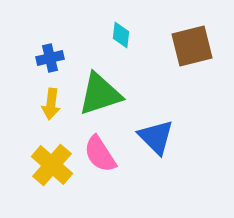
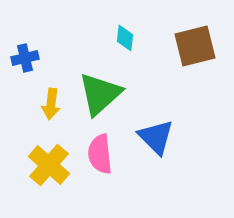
cyan diamond: moved 4 px right, 3 px down
brown square: moved 3 px right
blue cross: moved 25 px left
green triangle: rotated 24 degrees counterclockwise
pink semicircle: rotated 27 degrees clockwise
yellow cross: moved 3 px left
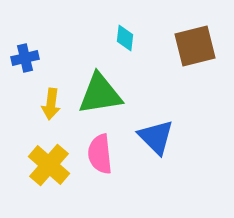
green triangle: rotated 33 degrees clockwise
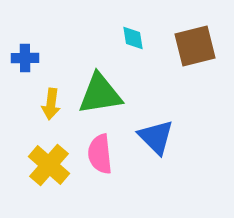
cyan diamond: moved 8 px right; rotated 16 degrees counterclockwise
blue cross: rotated 12 degrees clockwise
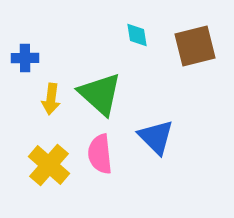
cyan diamond: moved 4 px right, 3 px up
green triangle: rotated 51 degrees clockwise
yellow arrow: moved 5 px up
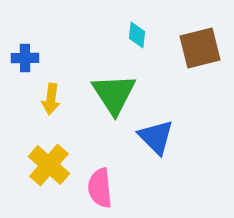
cyan diamond: rotated 16 degrees clockwise
brown square: moved 5 px right, 2 px down
green triangle: moved 14 px right; rotated 15 degrees clockwise
pink semicircle: moved 34 px down
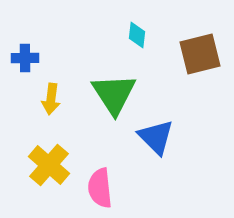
brown square: moved 6 px down
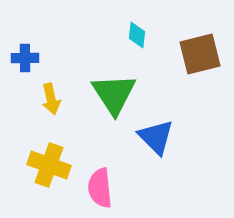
yellow arrow: rotated 20 degrees counterclockwise
yellow cross: rotated 21 degrees counterclockwise
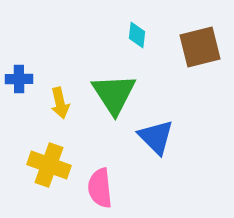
brown square: moved 7 px up
blue cross: moved 6 px left, 21 px down
yellow arrow: moved 9 px right, 4 px down
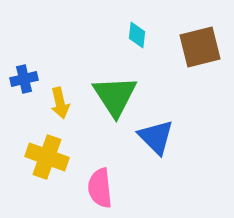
blue cross: moved 5 px right; rotated 12 degrees counterclockwise
green triangle: moved 1 px right, 2 px down
yellow cross: moved 2 px left, 8 px up
